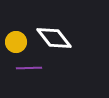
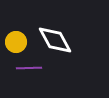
white diamond: moved 1 px right, 2 px down; rotated 9 degrees clockwise
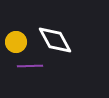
purple line: moved 1 px right, 2 px up
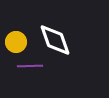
white diamond: rotated 9 degrees clockwise
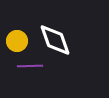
yellow circle: moved 1 px right, 1 px up
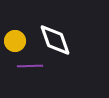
yellow circle: moved 2 px left
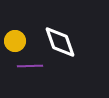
white diamond: moved 5 px right, 2 px down
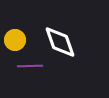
yellow circle: moved 1 px up
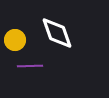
white diamond: moved 3 px left, 9 px up
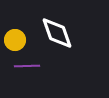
purple line: moved 3 px left
